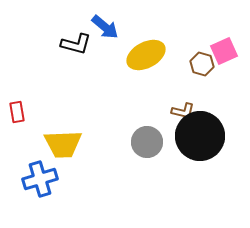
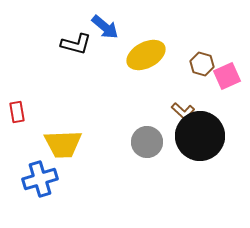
pink square: moved 3 px right, 25 px down
brown L-shape: rotated 30 degrees clockwise
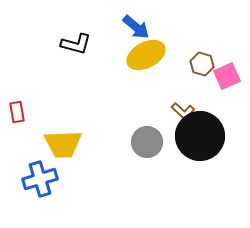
blue arrow: moved 31 px right
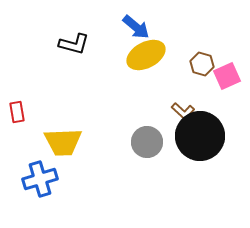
black L-shape: moved 2 px left
yellow trapezoid: moved 2 px up
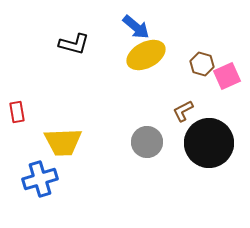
brown L-shape: rotated 110 degrees clockwise
black circle: moved 9 px right, 7 px down
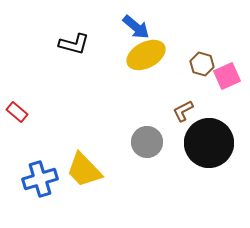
red rectangle: rotated 40 degrees counterclockwise
yellow trapezoid: moved 21 px right, 28 px down; rotated 48 degrees clockwise
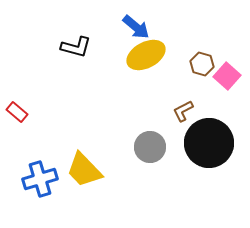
black L-shape: moved 2 px right, 3 px down
pink square: rotated 24 degrees counterclockwise
gray circle: moved 3 px right, 5 px down
